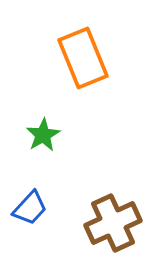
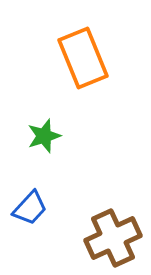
green star: moved 1 px right, 1 px down; rotated 12 degrees clockwise
brown cross: moved 15 px down
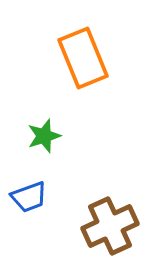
blue trapezoid: moved 1 px left, 11 px up; rotated 27 degrees clockwise
brown cross: moved 3 px left, 12 px up
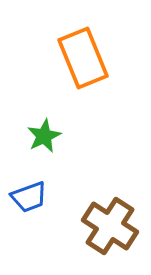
green star: rotated 8 degrees counterclockwise
brown cross: rotated 32 degrees counterclockwise
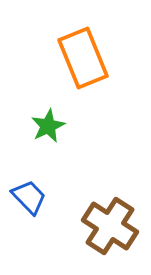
green star: moved 4 px right, 10 px up
blue trapezoid: rotated 114 degrees counterclockwise
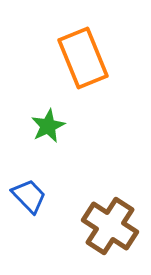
blue trapezoid: moved 1 px up
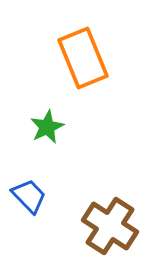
green star: moved 1 px left, 1 px down
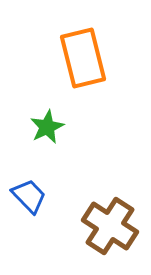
orange rectangle: rotated 8 degrees clockwise
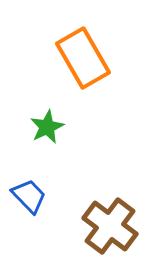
orange rectangle: rotated 16 degrees counterclockwise
brown cross: rotated 4 degrees clockwise
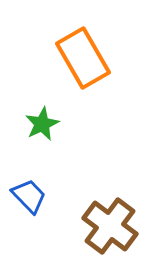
green star: moved 5 px left, 3 px up
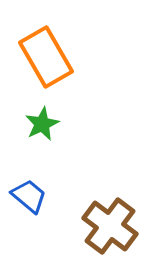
orange rectangle: moved 37 px left, 1 px up
blue trapezoid: rotated 6 degrees counterclockwise
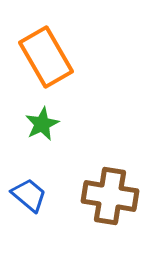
blue trapezoid: moved 1 px up
brown cross: moved 30 px up; rotated 28 degrees counterclockwise
